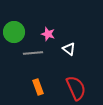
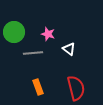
red semicircle: rotated 10 degrees clockwise
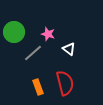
gray line: rotated 36 degrees counterclockwise
red semicircle: moved 11 px left, 5 px up
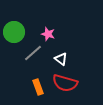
white triangle: moved 8 px left, 10 px down
red semicircle: rotated 120 degrees clockwise
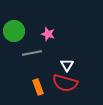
green circle: moved 1 px up
gray line: moved 1 px left; rotated 30 degrees clockwise
white triangle: moved 6 px right, 6 px down; rotated 24 degrees clockwise
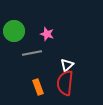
pink star: moved 1 px left
white triangle: rotated 16 degrees clockwise
red semicircle: rotated 80 degrees clockwise
